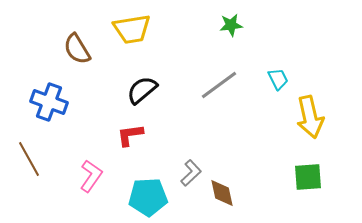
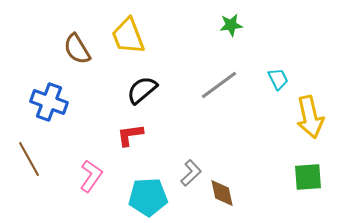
yellow trapezoid: moved 4 px left, 7 px down; rotated 78 degrees clockwise
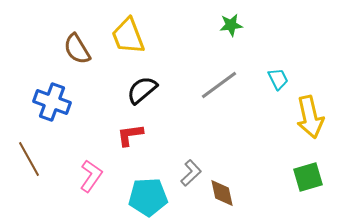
blue cross: moved 3 px right
green square: rotated 12 degrees counterclockwise
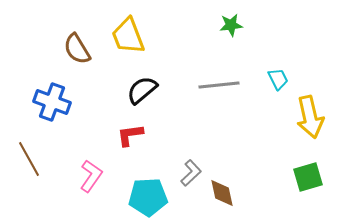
gray line: rotated 30 degrees clockwise
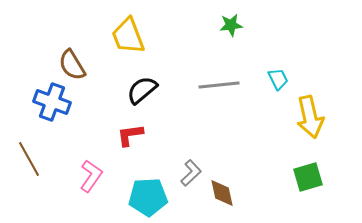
brown semicircle: moved 5 px left, 16 px down
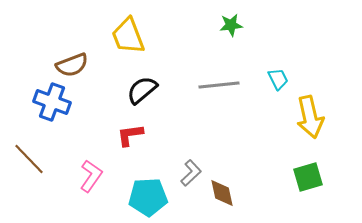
brown semicircle: rotated 80 degrees counterclockwise
brown line: rotated 15 degrees counterclockwise
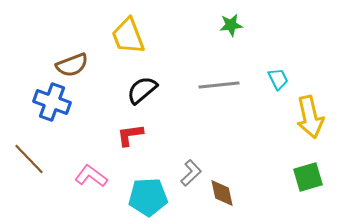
pink L-shape: rotated 88 degrees counterclockwise
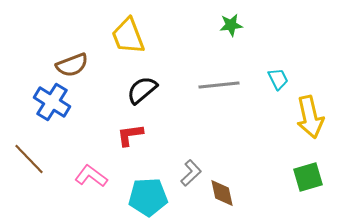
blue cross: rotated 12 degrees clockwise
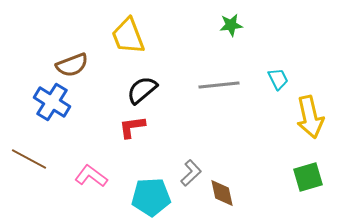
red L-shape: moved 2 px right, 8 px up
brown line: rotated 18 degrees counterclockwise
cyan pentagon: moved 3 px right
